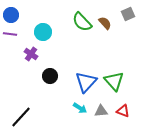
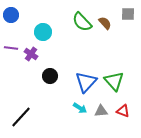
gray square: rotated 24 degrees clockwise
purple line: moved 1 px right, 14 px down
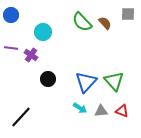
purple cross: moved 1 px down
black circle: moved 2 px left, 3 px down
red triangle: moved 1 px left
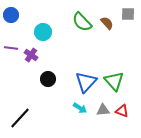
brown semicircle: moved 2 px right
gray triangle: moved 2 px right, 1 px up
black line: moved 1 px left, 1 px down
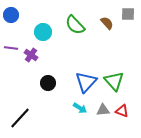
green semicircle: moved 7 px left, 3 px down
black circle: moved 4 px down
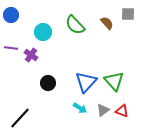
gray triangle: rotated 32 degrees counterclockwise
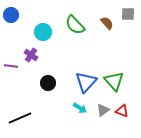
purple line: moved 18 px down
black line: rotated 25 degrees clockwise
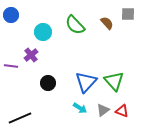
purple cross: rotated 16 degrees clockwise
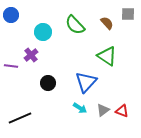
green triangle: moved 7 px left, 25 px up; rotated 15 degrees counterclockwise
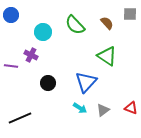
gray square: moved 2 px right
purple cross: rotated 24 degrees counterclockwise
red triangle: moved 9 px right, 3 px up
